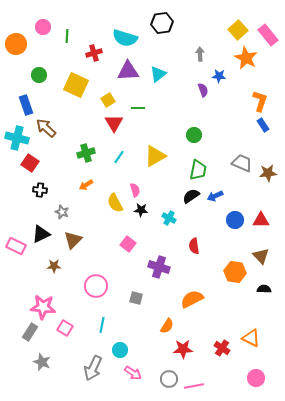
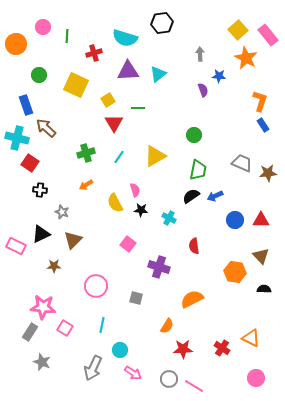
pink line at (194, 386): rotated 42 degrees clockwise
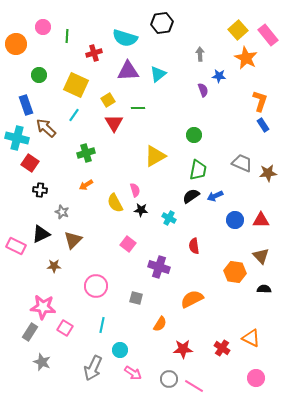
cyan line at (119, 157): moved 45 px left, 42 px up
orange semicircle at (167, 326): moved 7 px left, 2 px up
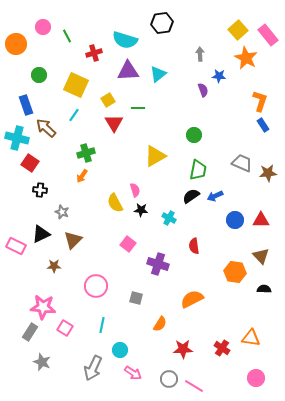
green line at (67, 36): rotated 32 degrees counterclockwise
cyan semicircle at (125, 38): moved 2 px down
orange arrow at (86, 185): moved 4 px left, 9 px up; rotated 24 degrees counterclockwise
purple cross at (159, 267): moved 1 px left, 3 px up
orange triangle at (251, 338): rotated 18 degrees counterclockwise
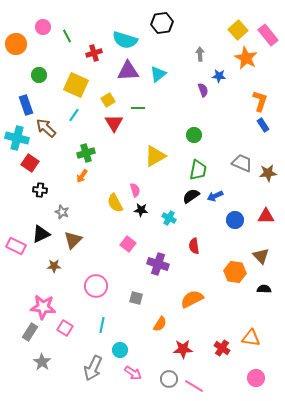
red triangle at (261, 220): moved 5 px right, 4 px up
gray star at (42, 362): rotated 12 degrees clockwise
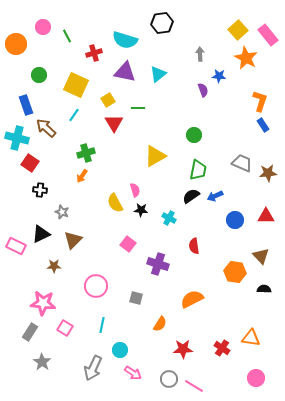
purple triangle at (128, 71): moved 3 px left, 1 px down; rotated 15 degrees clockwise
pink star at (43, 307): moved 4 px up
